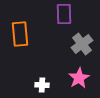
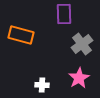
orange rectangle: moved 1 px right, 1 px down; rotated 70 degrees counterclockwise
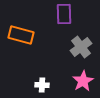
gray cross: moved 1 px left, 3 px down
pink star: moved 4 px right, 3 px down
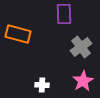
orange rectangle: moved 3 px left, 1 px up
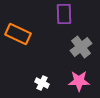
orange rectangle: rotated 10 degrees clockwise
pink star: moved 4 px left; rotated 30 degrees clockwise
white cross: moved 2 px up; rotated 24 degrees clockwise
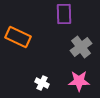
orange rectangle: moved 3 px down
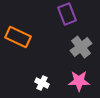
purple rectangle: moved 3 px right; rotated 20 degrees counterclockwise
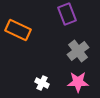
orange rectangle: moved 7 px up
gray cross: moved 3 px left, 4 px down
pink star: moved 1 px left, 1 px down
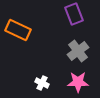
purple rectangle: moved 7 px right
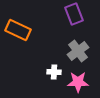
white cross: moved 12 px right, 11 px up; rotated 24 degrees counterclockwise
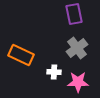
purple rectangle: rotated 10 degrees clockwise
orange rectangle: moved 3 px right, 25 px down
gray cross: moved 1 px left, 3 px up
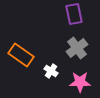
orange rectangle: rotated 10 degrees clockwise
white cross: moved 3 px left, 1 px up; rotated 32 degrees clockwise
pink star: moved 2 px right
